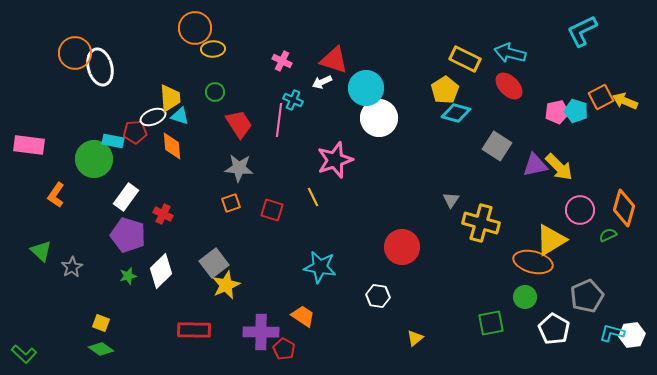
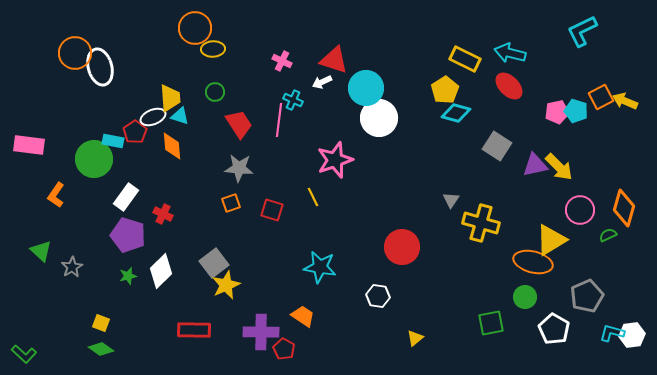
red pentagon at (135, 132): rotated 30 degrees counterclockwise
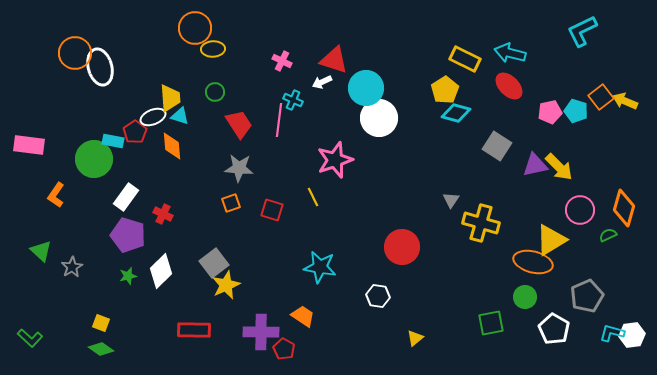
orange square at (601, 97): rotated 10 degrees counterclockwise
pink pentagon at (557, 112): moved 7 px left
green L-shape at (24, 354): moved 6 px right, 16 px up
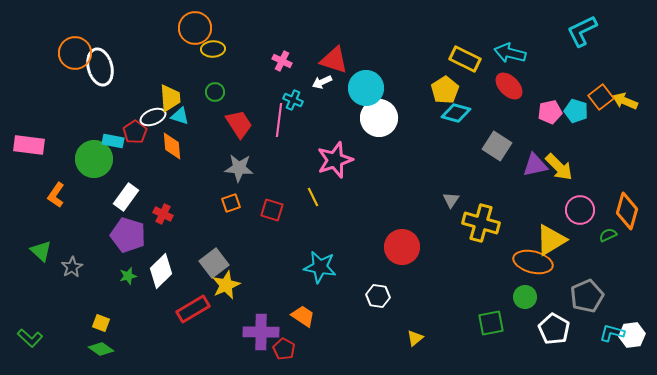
orange diamond at (624, 208): moved 3 px right, 3 px down
red rectangle at (194, 330): moved 1 px left, 21 px up; rotated 32 degrees counterclockwise
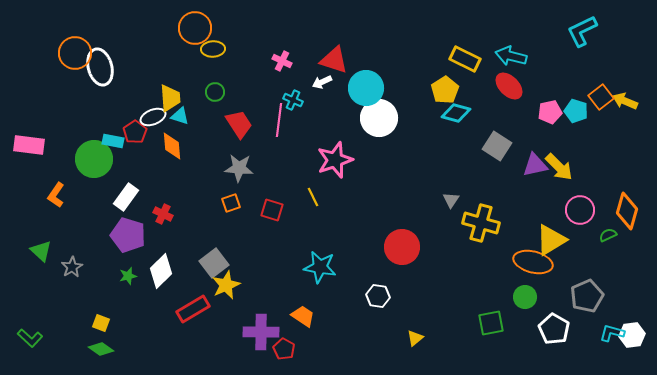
cyan arrow at (510, 53): moved 1 px right, 3 px down
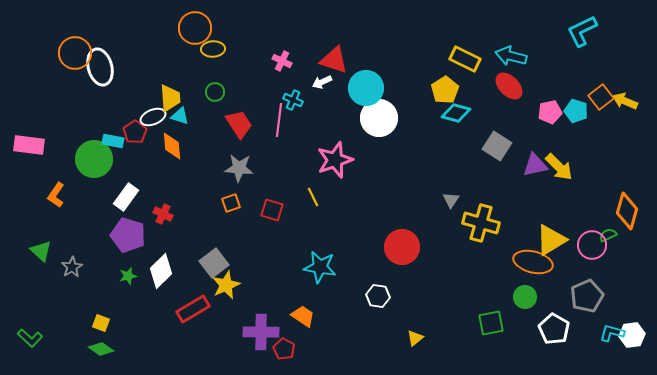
pink circle at (580, 210): moved 12 px right, 35 px down
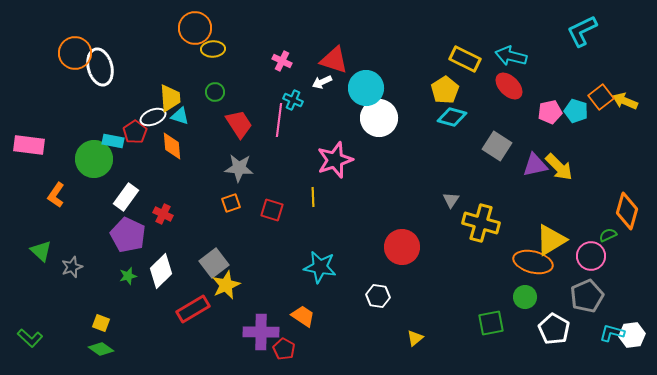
cyan diamond at (456, 113): moved 4 px left, 4 px down
yellow line at (313, 197): rotated 24 degrees clockwise
purple pentagon at (128, 235): rotated 8 degrees clockwise
pink circle at (592, 245): moved 1 px left, 11 px down
gray star at (72, 267): rotated 10 degrees clockwise
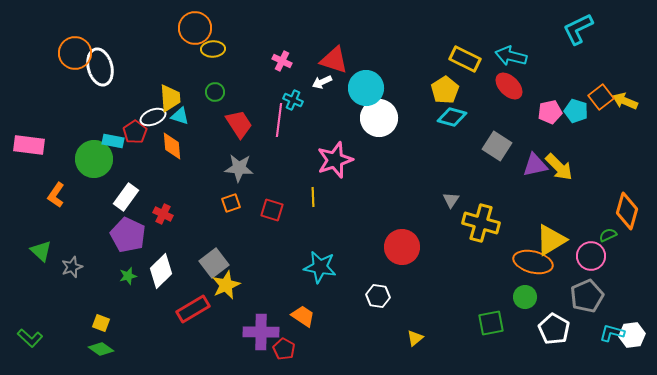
cyan L-shape at (582, 31): moved 4 px left, 2 px up
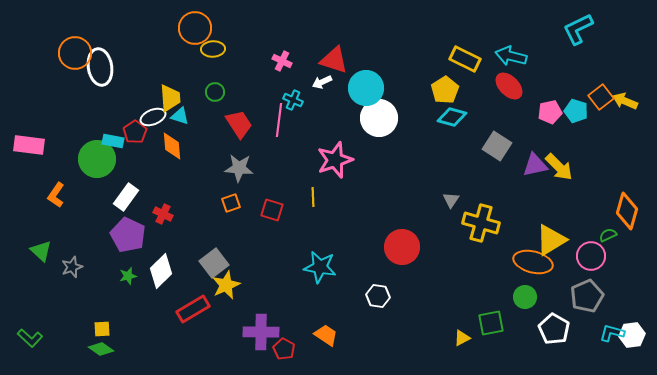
white ellipse at (100, 67): rotated 6 degrees clockwise
green circle at (94, 159): moved 3 px right
orange trapezoid at (303, 316): moved 23 px right, 19 px down
yellow square at (101, 323): moved 1 px right, 6 px down; rotated 24 degrees counterclockwise
yellow triangle at (415, 338): moved 47 px right; rotated 12 degrees clockwise
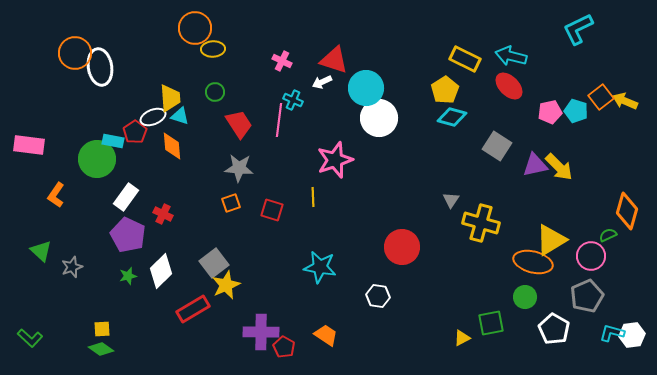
red pentagon at (284, 349): moved 2 px up
